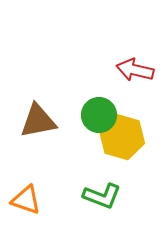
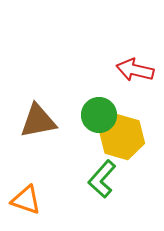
green L-shape: moved 17 px up; rotated 111 degrees clockwise
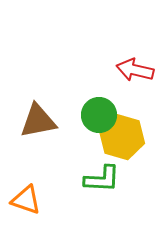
green L-shape: rotated 129 degrees counterclockwise
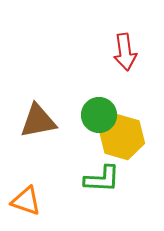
red arrow: moved 10 px left, 18 px up; rotated 111 degrees counterclockwise
orange triangle: moved 1 px down
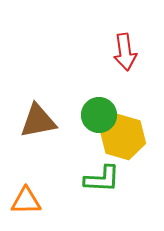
yellow hexagon: moved 1 px right
orange triangle: rotated 20 degrees counterclockwise
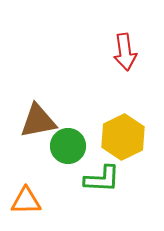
green circle: moved 31 px left, 31 px down
yellow hexagon: rotated 18 degrees clockwise
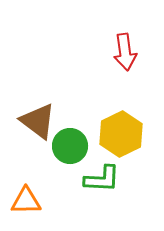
brown triangle: rotated 48 degrees clockwise
yellow hexagon: moved 2 px left, 3 px up
green circle: moved 2 px right
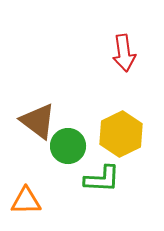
red arrow: moved 1 px left, 1 px down
green circle: moved 2 px left
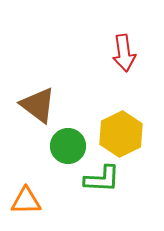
brown triangle: moved 16 px up
